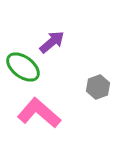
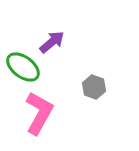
gray hexagon: moved 4 px left; rotated 20 degrees counterclockwise
pink L-shape: rotated 78 degrees clockwise
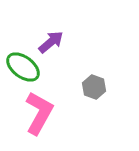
purple arrow: moved 1 px left
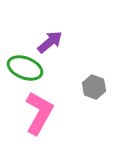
purple arrow: moved 1 px left
green ellipse: moved 2 px right, 1 px down; rotated 16 degrees counterclockwise
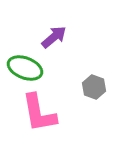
purple arrow: moved 4 px right, 5 px up
pink L-shape: rotated 141 degrees clockwise
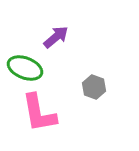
purple arrow: moved 2 px right
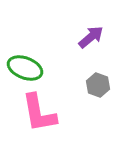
purple arrow: moved 35 px right
gray hexagon: moved 4 px right, 2 px up
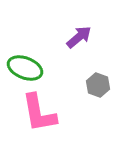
purple arrow: moved 12 px left
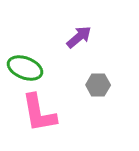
gray hexagon: rotated 20 degrees counterclockwise
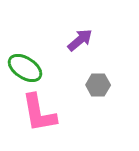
purple arrow: moved 1 px right, 3 px down
green ellipse: rotated 12 degrees clockwise
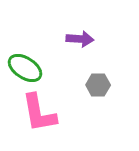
purple arrow: moved 1 px up; rotated 44 degrees clockwise
